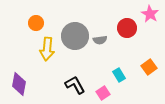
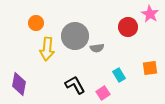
red circle: moved 1 px right, 1 px up
gray semicircle: moved 3 px left, 8 px down
orange square: moved 1 px right, 1 px down; rotated 28 degrees clockwise
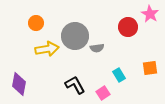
yellow arrow: rotated 105 degrees counterclockwise
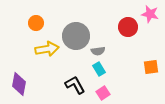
pink star: rotated 18 degrees counterclockwise
gray circle: moved 1 px right
gray semicircle: moved 1 px right, 3 px down
orange square: moved 1 px right, 1 px up
cyan rectangle: moved 20 px left, 6 px up
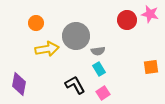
red circle: moved 1 px left, 7 px up
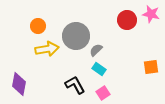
pink star: moved 1 px right
orange circle: moved 2 px right, 3 px down
gray semicircle: moved 2 px left, 1 px up; rotated 144 degrees clockwise
cyan rectangle: rotated 24 degrees counterclockwise
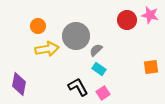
pink star: moved 1 px left, 1 px down
black L-shape: moved 3 px right, 2 px down
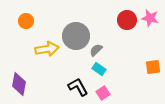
pink star: moved 3 px down
orange circle: moved 12 px left, 5 px up
orange square: moved 2 px right
